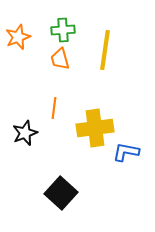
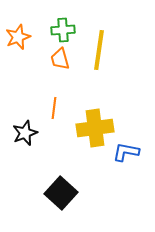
yellow line: moved 6 px left
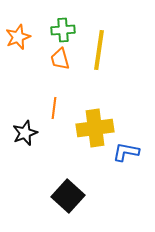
black square: moved 7 px right, 3 px down
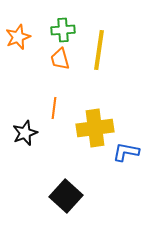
black square: moved 2 px left
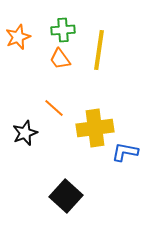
orange trapezoid: rotated 20 degrees counterclockwise
orange line: rotated 55 degrees counterclockwise
blue L-shape: moved 1 px left
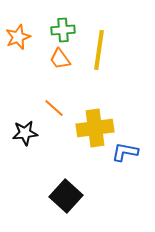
black star: rotated 15 degrees clockwise
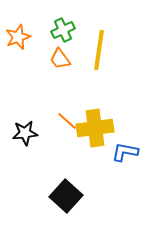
green cross: rotated 20 degrees counterclockwise
orange line: moved 13 px right, 13 px down
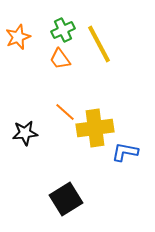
yellow line: moved 6 px up; rotated 36 degrees counterclockwise
orange line: moved 2 px left, 9 px up
black square: moved 3 px down; rotated 16 degrees clockwise
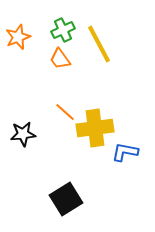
black star: moved 2 px left, 1 px down
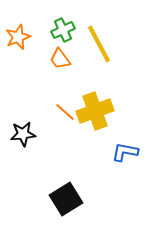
yellow cross: moved 17 px up; rotated 12 degrees counterclockwise
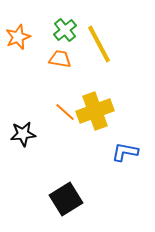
green cross: moved 2 px right; rotated 15 degrees counterclockwise
orange trapezoid: rotated 135 degrees clockwise
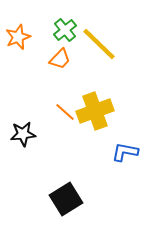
yellow line: rotated 18 degrees counterclockwise
orange trapezoid: rotated 125 degrees clockwise
